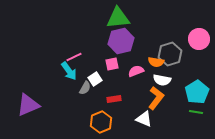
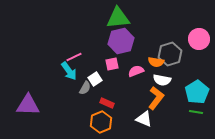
red rectangle: moved 7 px left, 4 px down; rotated 32 degrees clockwise
purple triangle: rotated 25 degrees clockwise
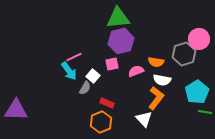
gray hexagon: moved 14 px right
white square: moved 2 px left, 3 px up; rotated 16 degrees counterclockwise
purple triangle: moved 12 px left, 5 px down
green line: moved 9 px right
white triangle: rotated 24 degrees clockwise
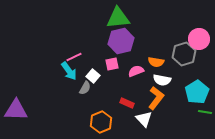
red rectangle: moved 20 px right
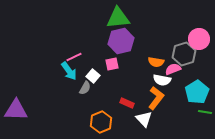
pink semicircle: moved 37 px right, 2 px up
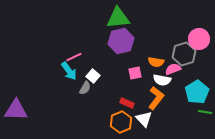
pink square: moved 23 px right, 9 px down
orange hexagon: moved 20 px right
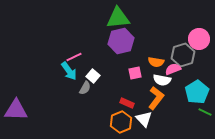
gray hexagon: moved 1 px left, 1 px down
green line: rotated 16 degrees clockwise
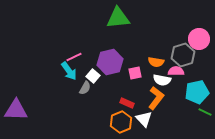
purple hexagon: moved 11 px left, 21 px down
pink semicircle: moved 3 px right, 2 px down; rotated 21 degrees clockwise
cyan pentagon: rotated 20 degrees clockwise
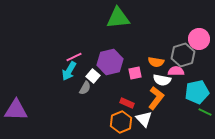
cyan arrow: rotated 66 degrees clockwise
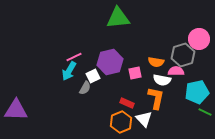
white square: rotated 24 degrees clockwise
orange L-shape: rotated 25 degrees counterclockwise
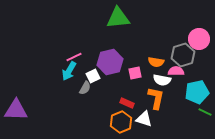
white triangle: rotated 30 degrees counterclockwise
